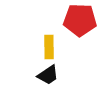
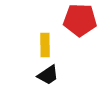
yellow rectangle: moved 4 px left, 2 px up
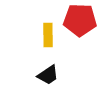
yellow rectangle: moved 3 px right, 10 px up
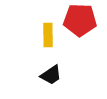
black trapezoid: moved 3 px right
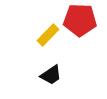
yellow rectangle: rotated 45 degrees clockwise
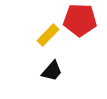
black trapezoid: moved 1 px right, 4 px up; rotated 15 degrees counterclockwise
